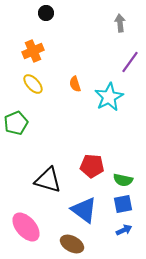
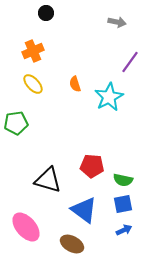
gray arrow: moved 3 px left, 1 px up; rotated 108 degrees clockwise
green pentagon: rotated 15 degrees clockwise
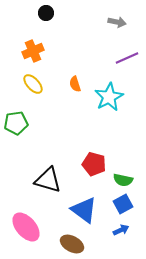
purple line: moved 3 px left, 4 px up; rotated 30 degrees clockwise
red pentagon: moved 2 px right, 2 px up; rotated 10 degrees clockwise
blue square: rotated 18 degrees counterclockwise
blue arrow: moved 3 px left
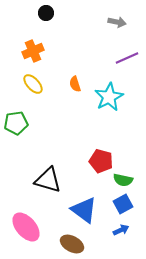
red pentagon: moved 7 px right, 3 px up
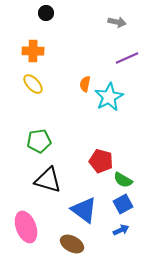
orange cross: rotated 25 degrees clockwise
orange semicircle: moved 10 px right; rotated 28 degrees clockwise
green pentagon: moved 23 px right, 18 px down
green semicircle: rotated 18 degrees clockwise
pink ellipse: rotated 20 degrees clockwise
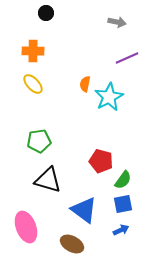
green semicircle: rotated 84 degrees counterclockwise
blue square: rotated 18 degrees clockwise
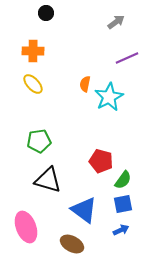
gray arrow: moved 1 px left; rotated 48 degrees counterclockwise
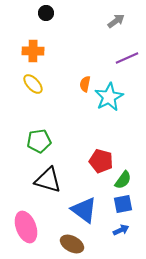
gray arrow: moved 1 px up
